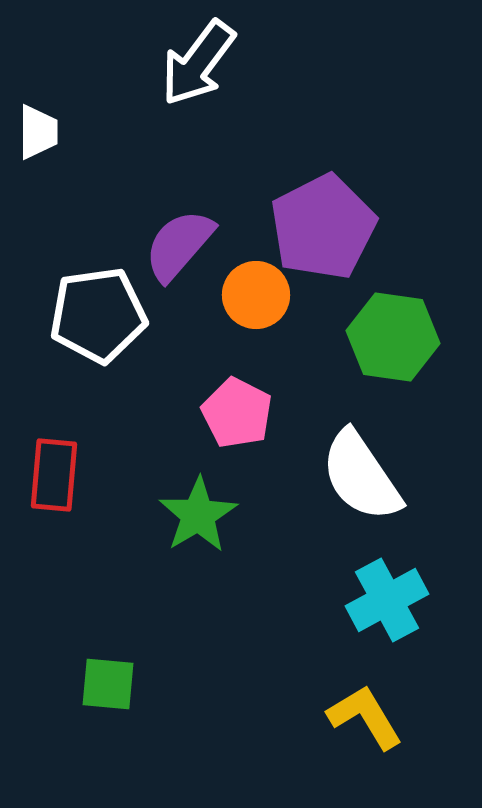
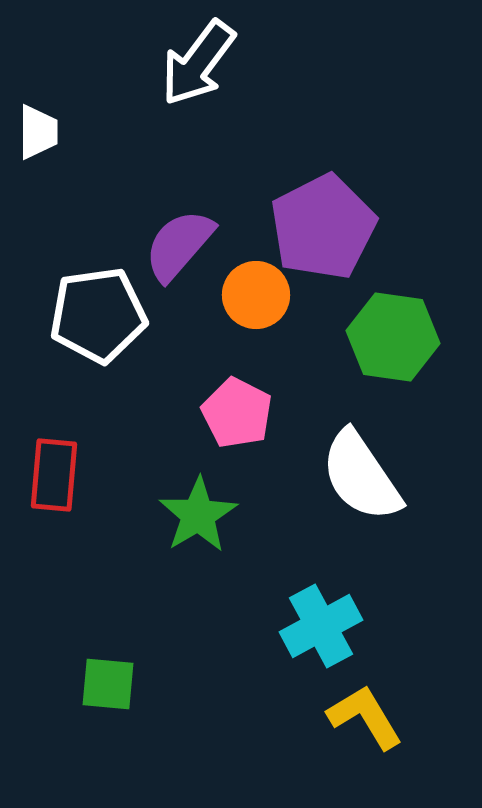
cyan cross: moved 66 px left, 26 px down
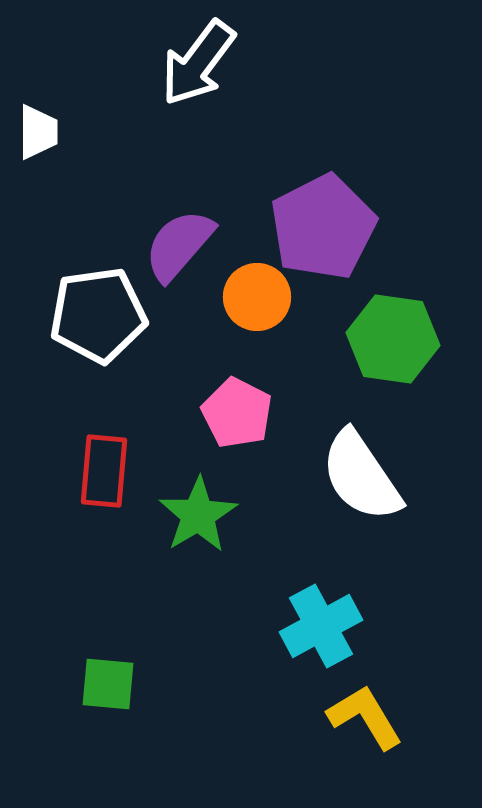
orange circle: moved 1 px right, 2 px down
green hexagon: moved 2 px down
red rectangle: moved 50 px right, 4 px up
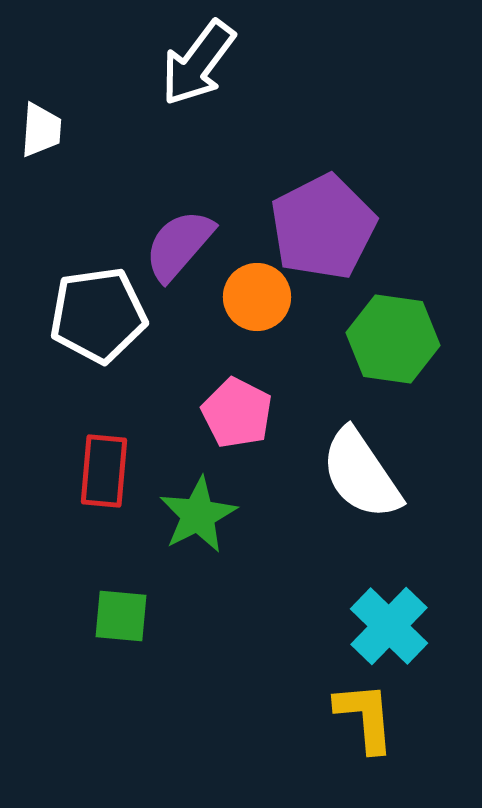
white trapezoid: moved 3 px right, 2 px up; rotated 4 degrees clockwise
white semicircle: moved 2 px up
green star: rotated 4 degrees clockwise
cyan cross: moved 68 px right; rotated 18 degrees counterclockwise
green square: moved 13 px right, 68 px up
yellow L-shape: rotated 26 degrees clockwise
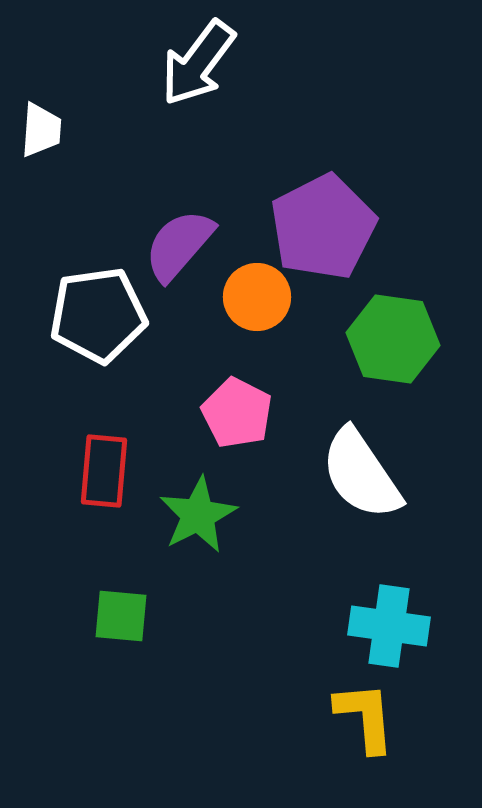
cyan cross: rotated 36 degrees counterclockwise
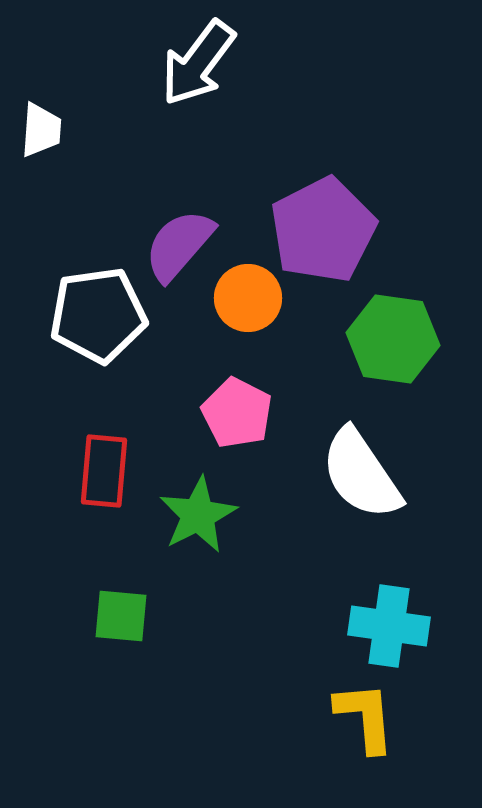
purple pentagon: moved 3 px down
orange circle: moved 9 px left, 1 px down
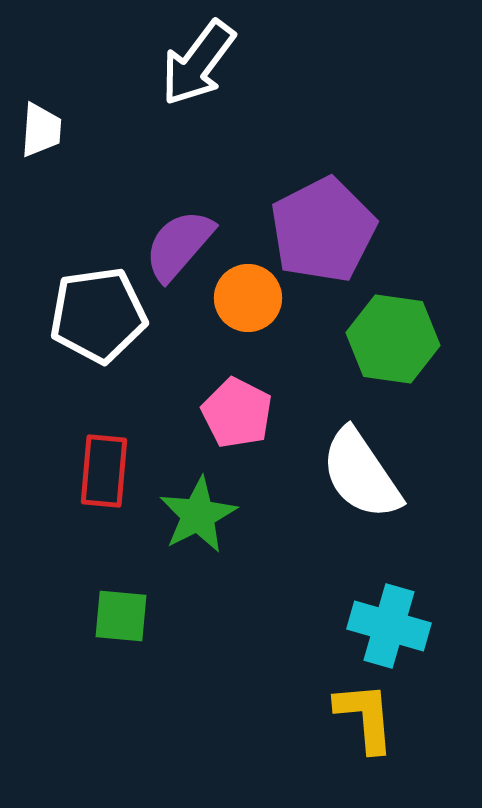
cyan cross: rotated 8 degrees clockwise
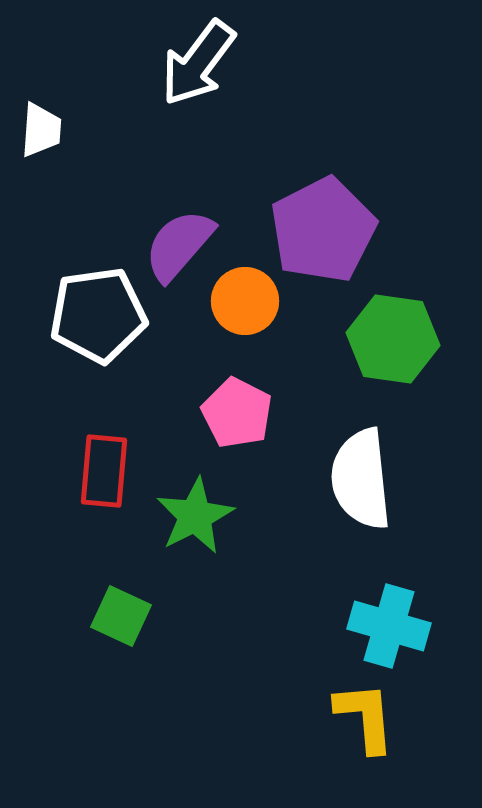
orange circle: moved 3 px left, 3 px down
white semicircle: moved 5 px down; rotated 28 degrees clockwise
green star: moved 3 px left, 1 px down
green square: rotated 20 degrees clockwise
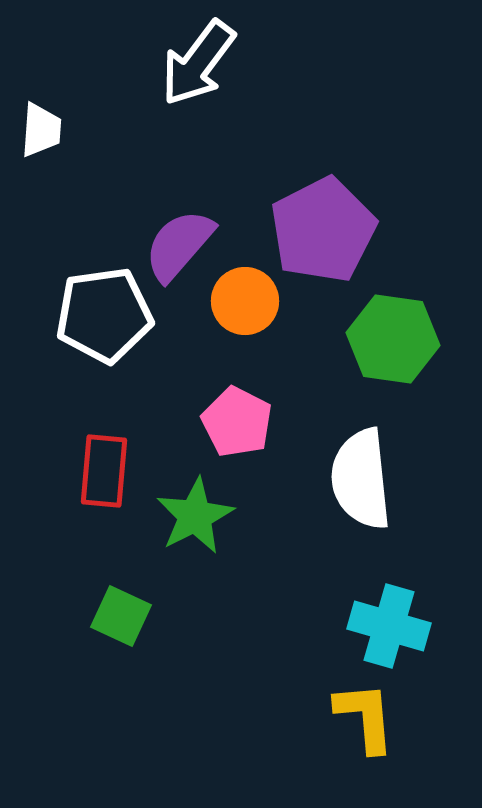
white pentagon: moved 6 px right
pink pentagon: moved 9 px down
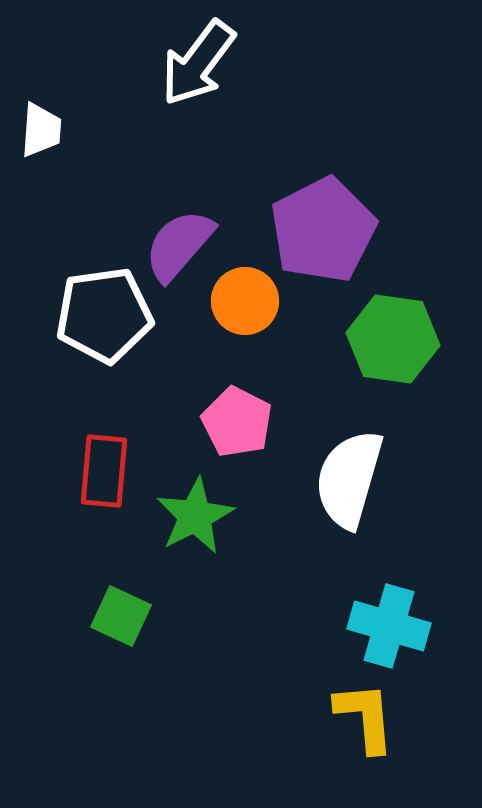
white semicircle: moved 12 px left; rotated 22 degrees clockwise
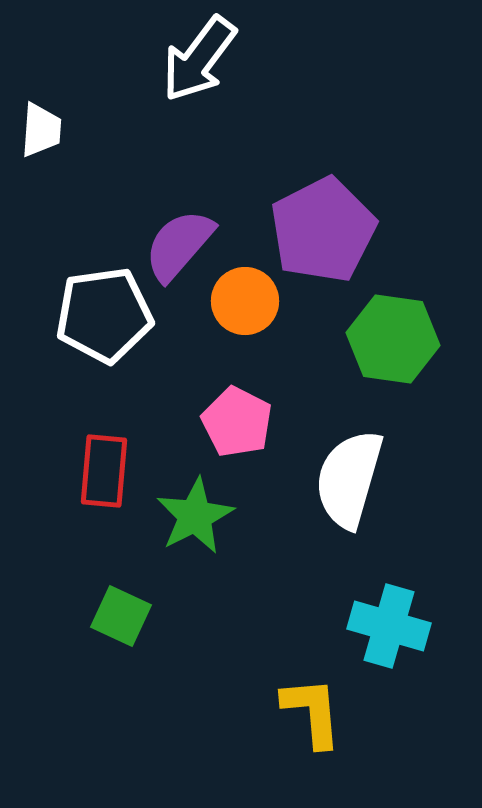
white arrow: moved 1 px right, 4 px up
yellow L-shape: moved 53 px left, 5 px up
